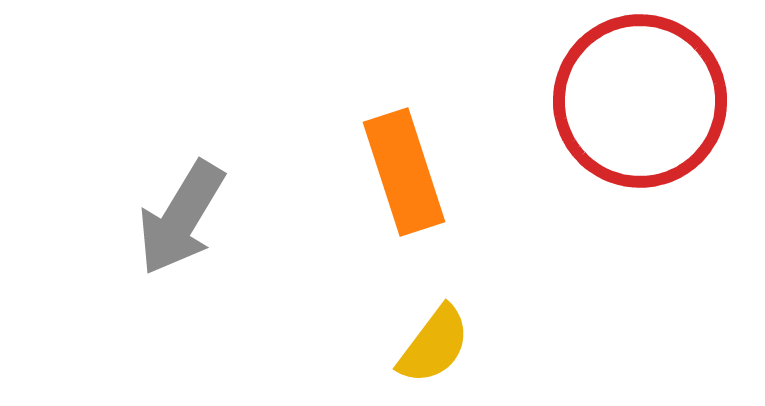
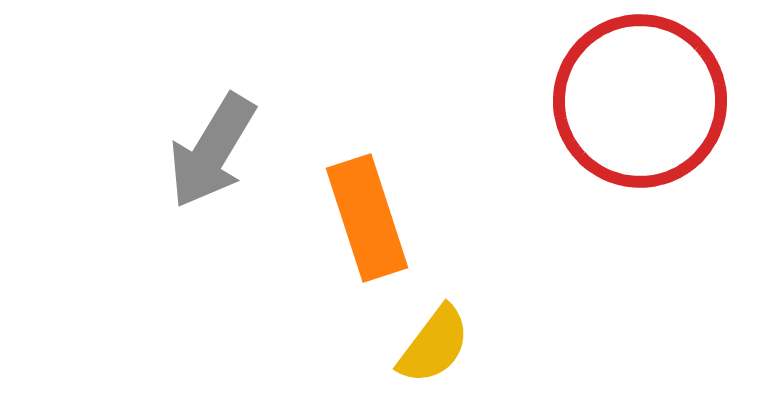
orange rectangle: moved 37 px left, 46 px down
gray arrow: moved 31 px right, 67 px up
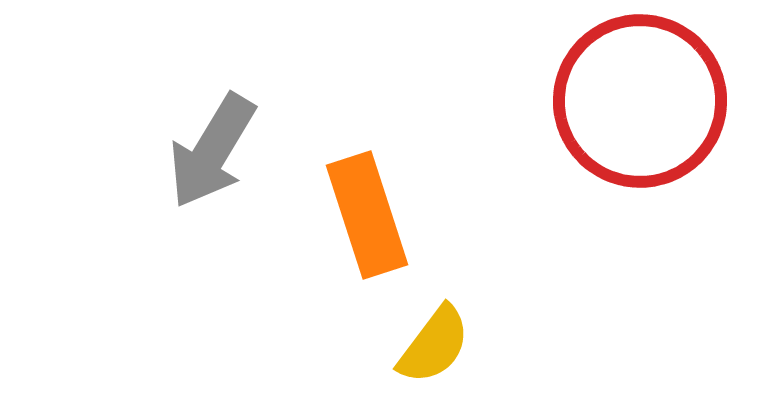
orange rectangle: moved 3 px up
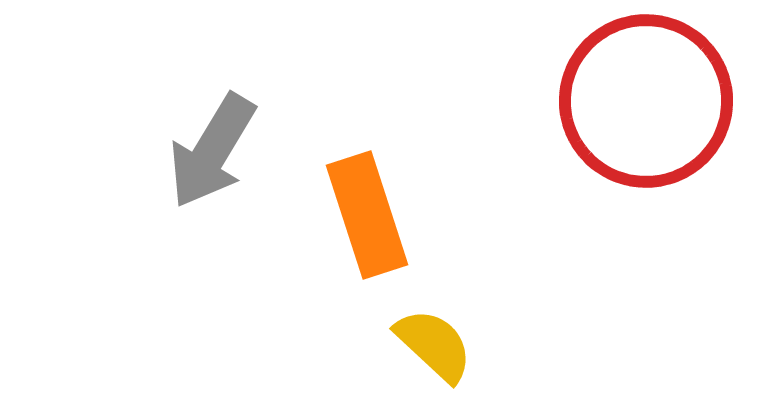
red circle: moved 6 px right
yellow semicircle: rotated 84 degrees counterclockwise
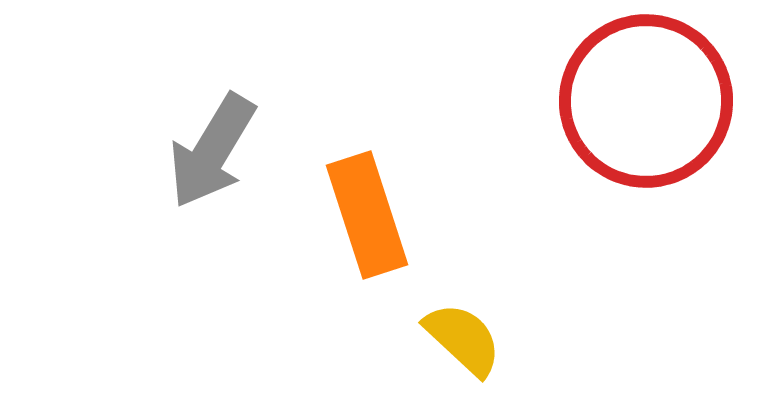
yellow semicircle: moved 29 px right, 6 px up
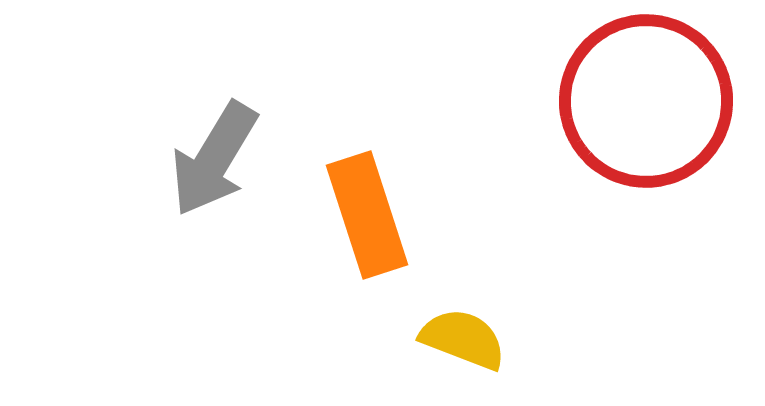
gray arrow: moved 2 px right, 8 px down
yellow semicircle: rotated 22 degrees counterclockwise
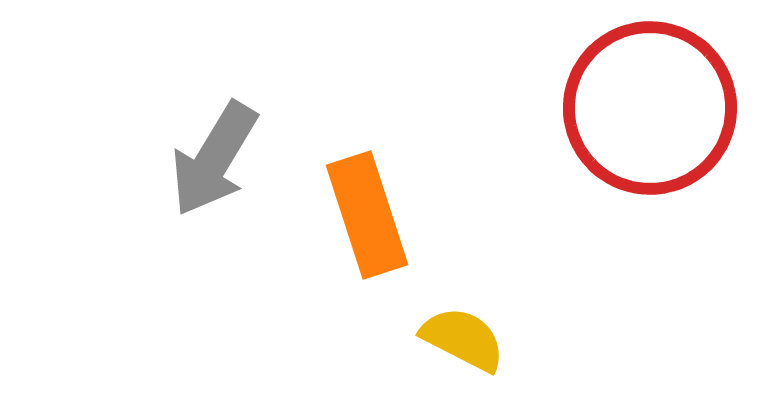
red circle: moved 4 px right, 7 px down
yellow semicircle: rotated 6 degrees clockwise
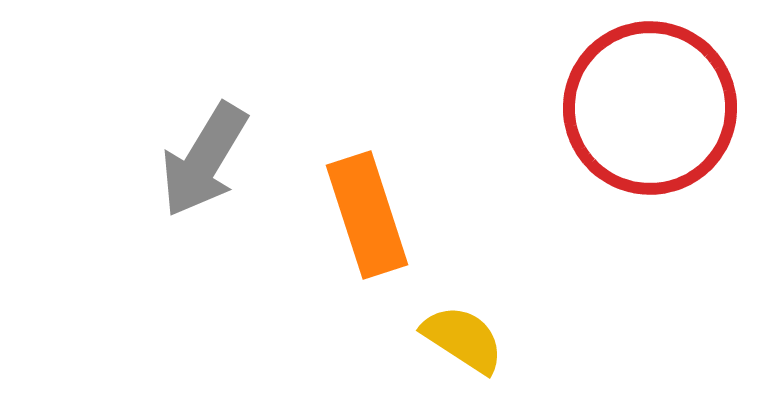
gray arrow: moved 10 px left, 1 px down
yellow semicircle: rotated 6 degrees clockwise
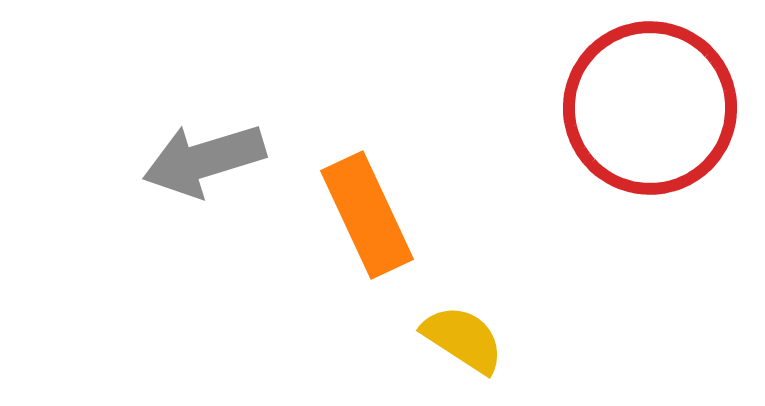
gray arrow: rotated 42 degrees clockwise
orange rectangle: rotated 7 degrees counterclockwise
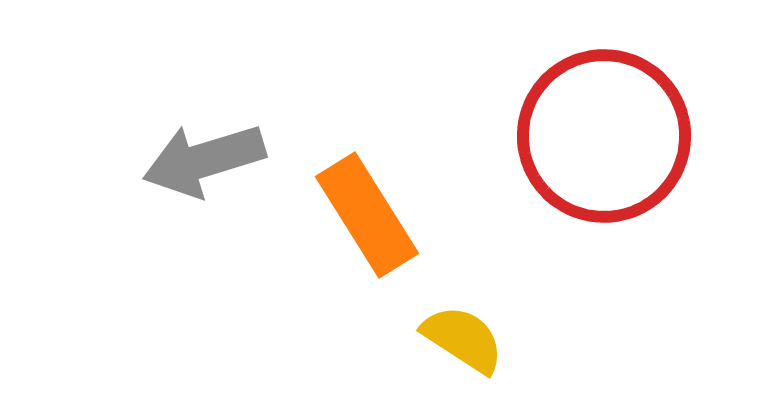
red circle: moved 46 px left, 28 px down
orange rectangle: rotated 7 degrees counterclockwise
